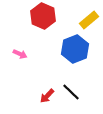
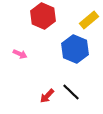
blue hexagon: rotated 16 degrees counterclockwise
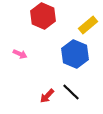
yellow rectangle: moved 1 px left, 5 px down
blue hexagon: moved 5 px down
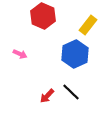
yellow rectangle: rotated 12 degrees counterclockwise
blue hexagon: rotated 12 degrees clockwise
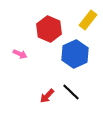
red hexagon: moved 6 px right, 13 px down
yellow rectangle: moved 5 px up
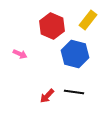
red hexagon: moved 3 px right, 3 px up
blue hexagon: rotated 20 degrees counterclockwise
black line: moved 3 px right; rotated 36 degrees counterclockwise
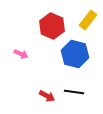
pink arrow: moved 1 px right
red arrow: rotated 105 degrees counterclockwise
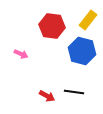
red hexagon: rotated 15 degrees counterclockwise
blue hexagon: moved 7 px right, 3 px up
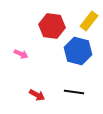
yellow rectangle: moved 1 px right, 1 px down
blue hexagon: moved 4 px left
red arrow: moved 10 px left, 1 px up
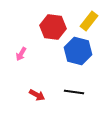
red hexagon: moved 1 px right, 1 px down
pink arrow: rotated 96 degrees clockwise
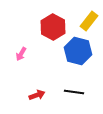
red hexagon: rotated 20 degrees clockwise
red arrow: rotated 49 degrees counterclockwise
